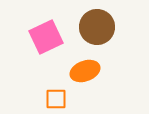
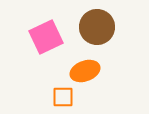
orange square: moved 7 px right, 2 px up
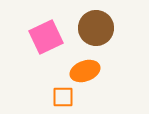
brown circle: moved 1 px left, 1 px down
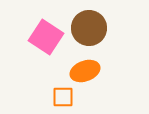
brown circle: moved 7 px left
pink square: rotated 32 degrees counterclockwise
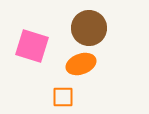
pink square: moved 14 px left, 9 px down; rotated 16 degrees counterclockwise
orange ellipse: moved 4 px left, 7 px up
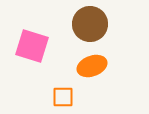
brown circle: moved 1 px right, 4 px up
orange ellipse: moved 11 px right, 2 px down
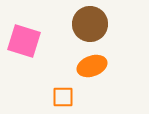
pink square: moved 8 px left, 5 px up
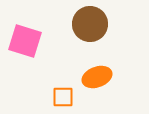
pink square: moved 1 px right
orange ellipse: moved 5 px right, 11 px down
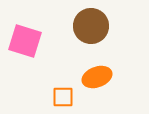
brown circle: moved 1 px right, 2 px down
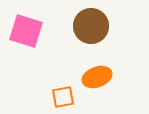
pink square: moved 1 px right, 10 px up
orange square: rotated 10 degrees counterclockwise
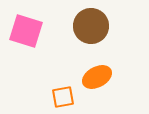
orange ellipse: rotated 8 degrees counterclockwise
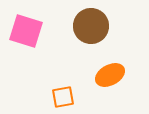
orange ellipse: moved 13 px right, 2 px up
